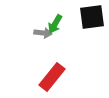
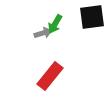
gray arrow: rotated 24 degrees counterclockwise
red rectangle: moved 2 px left, 1 px up
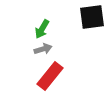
green arrow: moved 13 px left, 5 px down
gray arrow: moved 16 px down
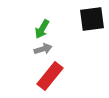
black square: moved 2 px down
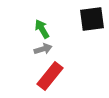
green arrow: rotated 120 degrees clockwise
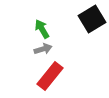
black square: rotated 24 degrees counterclockwise
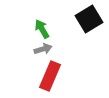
black square: moved 3 px left
red rectangle: rotated 16 degrees counterclockwise
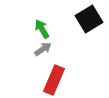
gray arrow: rotated 18 degrees counterclockwise
red rectangle: moved 4 px right, 4 px down
